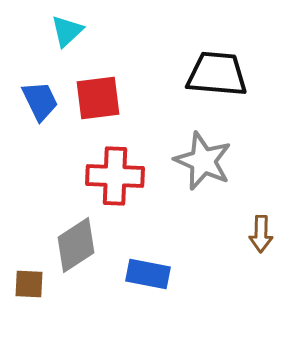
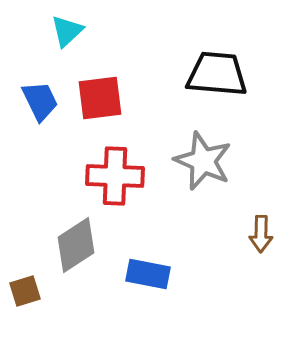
red square: moved 2 px right
brown square: moved 4 px left, 7 px down; rotated 20 degrees counterclockwise
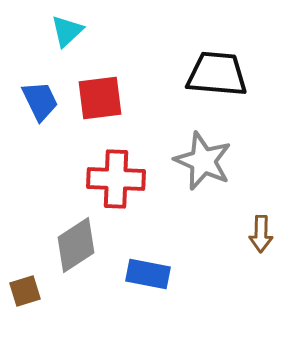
red cross: moved 1 px right, 3 px down
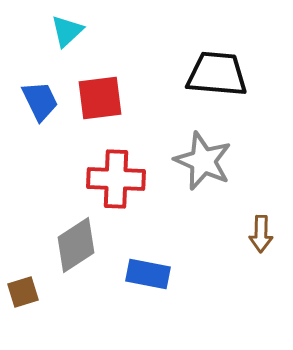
brown square: moved 2 px left, 1 px down
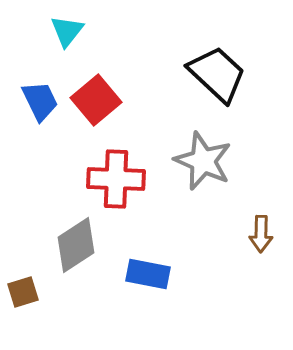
cyan triangle: rotated 9 degrees counterclockwise
black trapezoid: rotated 38 degrees clockwise
red square: moved 4 px left, 2 px down; rotated 33 degrees counterclockwise
